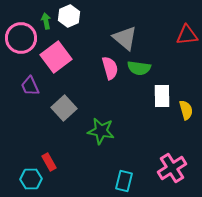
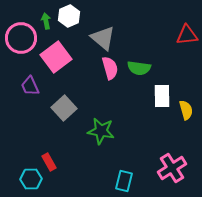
gray triangle: moved 22 px left
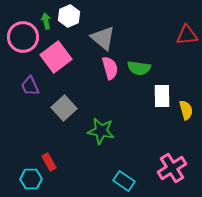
pink circle: moved 2 px right, 1 px up
cyan rectangle: rotated 70 degrees counterclockwise
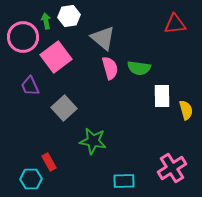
white hexagon: rotated 15 degrees clockwise
red triangle: moved 12 px left, 11 px up
green star: moved 8 px left, 10 px down
cyan rectangle: rotated 35 degrees counterclockwise
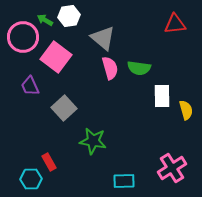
green arrow: moved 1 px left, 1 px up; rotated 49 degrees counterclockwise
pink square: rotated 16 degrees counterclockwise
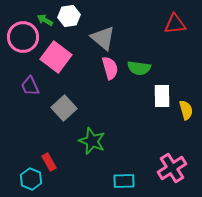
green star: moved 1 px left; rotated 12 degrees clockwise
cyan hexagon: rotated 25 degrees clockwise
